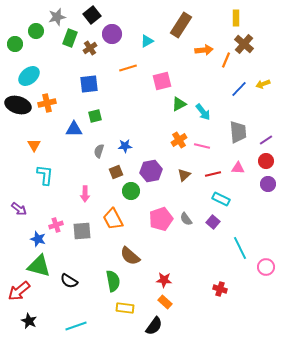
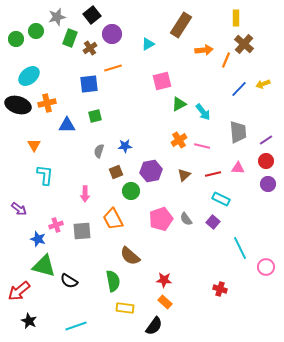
cyan triangle at (147, 41): moved 1 px right, 3 px down
green circle at (15, 44): moved 1 px right, 5 px up
orange line at (128, 68): moved 15 px left
blue triangle at (74, 129): moved 7 px left, 4 px up
green triangle at (39, 266): moved 5 px right
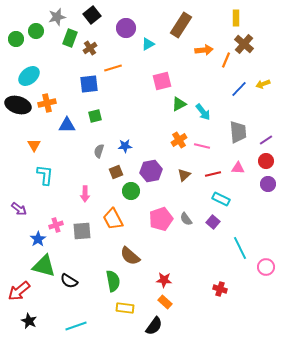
purple circle at (112, 34): moved 14 px right, 6 px up
blue star at (38, 239): rotated 21 degrees clockwise
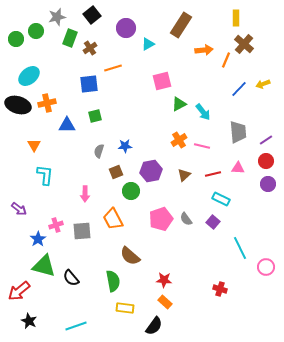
black semicircle at (69, 281): moved 2 px right, 3 px up; rotated 18 degrees clockwise
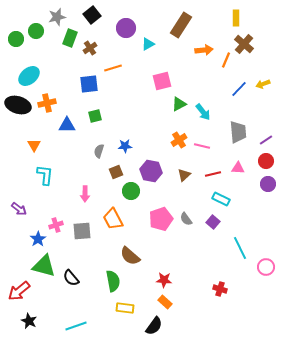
purple hexagon at (151, 171): rotated 20 degrees clockwise
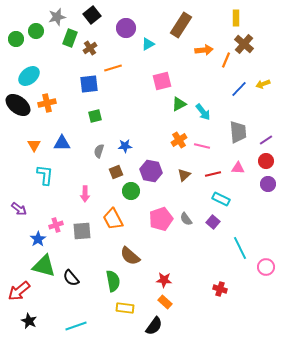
black ellipse at (18, 105): rotated 20 degrees clockwise
blue triangle at (67, 125): moved 5 px left, 18 px down
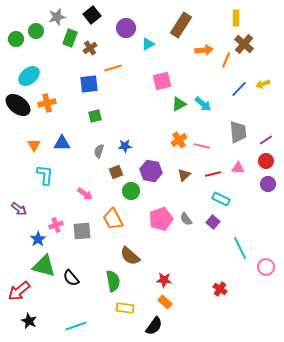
cyan arrow at (203, 112): moved 8 px up; rotated 12 degrees counterclockwise
pink arrow at (85, 194): rotated 56 degrees counterclockwise
red cross at (220, 289): rotated 16 degrees clockwise
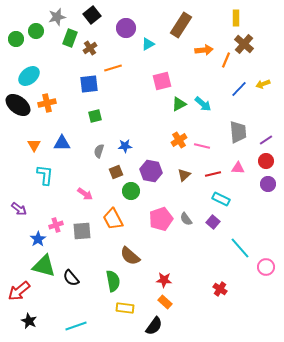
cyan line at (240, 248): rotated 15 degrees counterclockwise
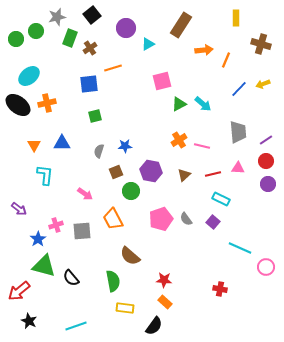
brown cross at (244, 44): moved 17 px right; rotated 24 degrees counterclockwise
cyan line at (240, 248): rotated 25 degrees counterclockwise
red cross at (220, 289): rotated 24 degrees counterclockwise
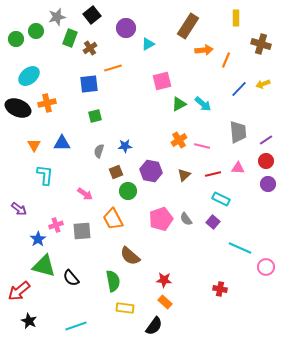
brown rectangle at (181, 25): moved 7 px right, 1 px down
black ellipse at (18, 105): moved 3 px down; rotated 15 degrees counterclockwise
green circle at (131, 191): moved 3 px left
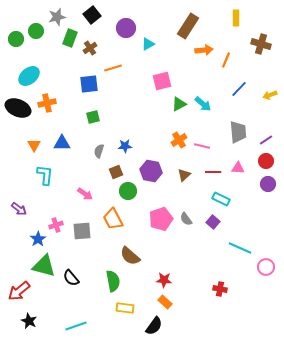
yellow arrow at (263, 84): moved 7 px right, 11 px down
green square at (95, 116): moved 2 px left, 1 px down
red line at (213, 174): moved 2 px up; rotated 14 degrees clockwise
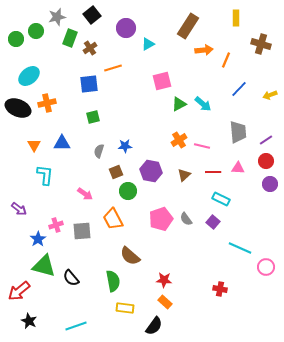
purple circle at (268, 184): moved 2 px right
